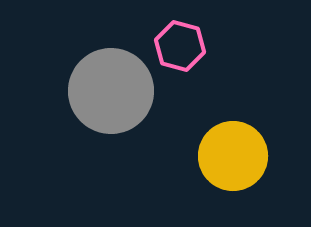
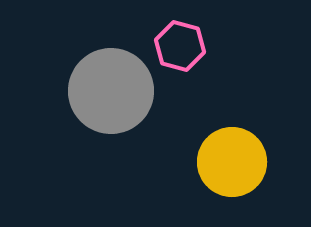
yellow circle: moved 1 px left, 6 px down
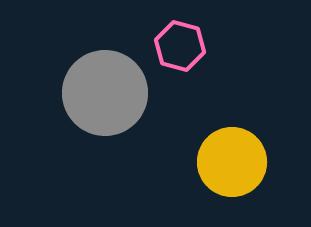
gray circle: moved 6 px left, 2 px down
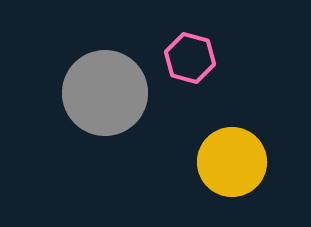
pink hexagon: moved 10 px right, 12 px down
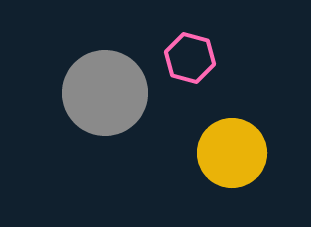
yellow circle: moved 9 px up
